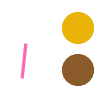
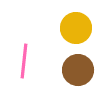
yellow circle: moved 2 px left
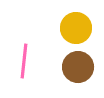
brown circle: moved 3 px up
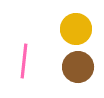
yellow circle: moved 1 px down
